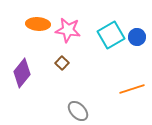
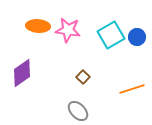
orange ellipse: moved 2 px down
brown square: moved 21 px right, 14 px down
purple diamond: rotated 16 degrees clockwise
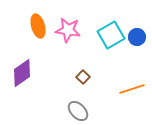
orange ellipse: rotated 70 degrees clockwise
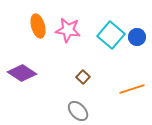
cyan square: rotated 20 degrees counterclockwise
purple diamond: rotated 68 degrees clockwise
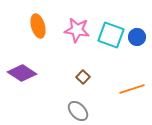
pink star: moved 9 px right
cyan square: rotated 20 degrees counterclockwise
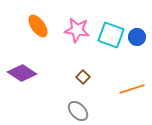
orange ellipse: rotated 20 degrees counterclockwise
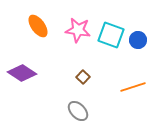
pink star: moved 1 px right
blue circle: moved 1 px right, 3 px down
orange line: moved 1 px right, 2 px up
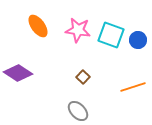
purple diamond: moved 4 px left
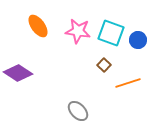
pink star: moved 1 px down
cyan square: moved 2 px up
brown square: moved 21 px right, 12 px up
orange line: moved 5 px left, 4 px up
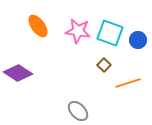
cyan square: moved 1 px left
